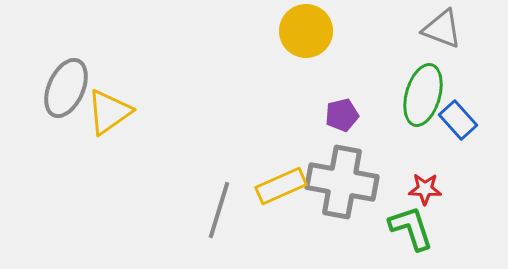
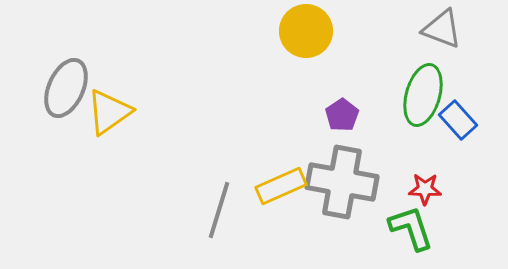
purple pentagon: rotated 20 degrees counterclockwise
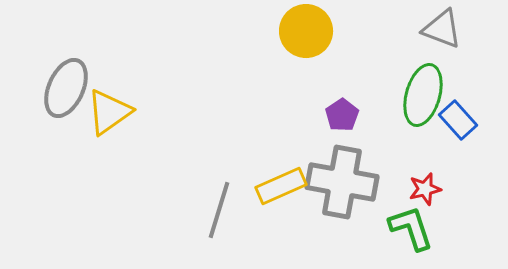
red star: rotated 16 degrees counterclockwise
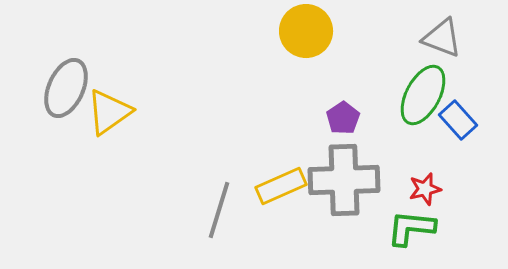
gray triangle: moved 9 px down
green ellipse: rotated 12 degrees clockwise
purple pentagon: moved 1 px right, 3 px down
gray cross: moved 2 px right, 2 px up; rotated 12 degrees counterclockwise
green L-shape: rotated 66 degrees counterclockwise
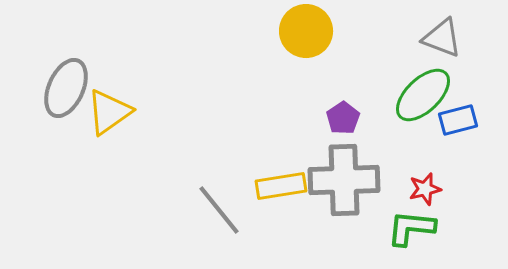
green ellipse: rotated 18 degrees clockwise
blue rectangle: rotated 63 degrees counterclockwise
yellow rectangle: rotated 15 degrees clockwise
gray line: rotated 56 degrees counterclockwise
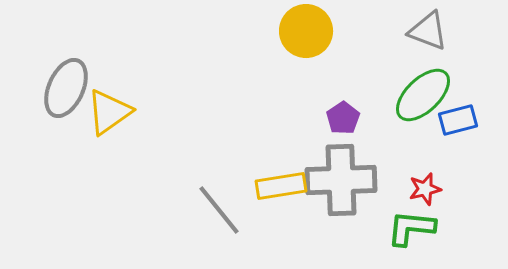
gray triangle: moved 14 px left, 7 px up
gray cross: moved 3 px left
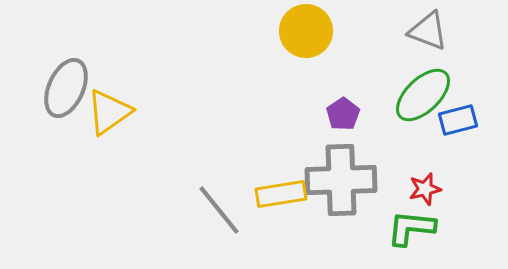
purple pentagon: moved 4 px up
yellow rectangle: moved 8 px down
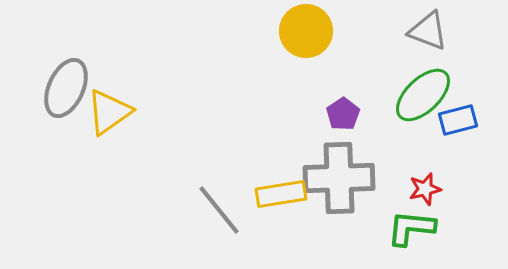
gray cross: moved 2 px left, 2 px up
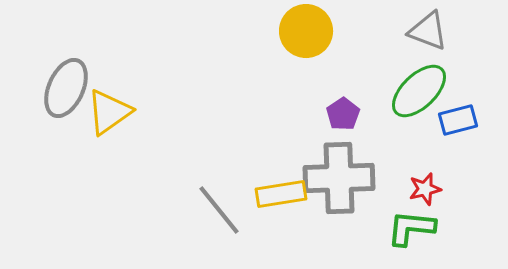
green ellipse: moved 4 px left, 4 px up
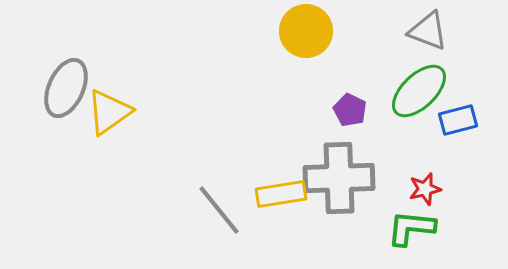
purple pentagon: moved 7 px right, 4 px up; rotated 12 degrees counterclockwise
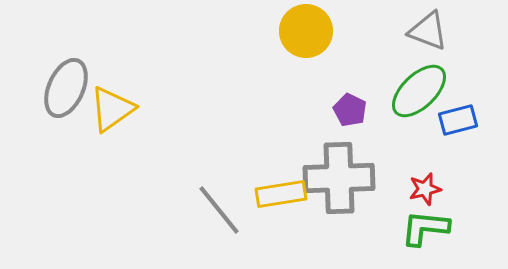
yellow triangle: moved 3 px right, 3 px up
green L-shape: moved 14 px right
